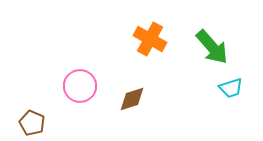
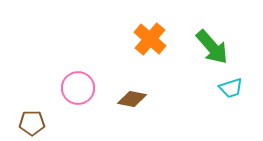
orange cross: rotated 12 degrees clockwise
pink circle: moved 2 px left, 2 px down
brown diamond: rotated 28 degrees clockwise
brown pentagon: rotated 25 degrees counterclockwise
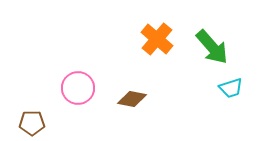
orange cross: moved 7 px right
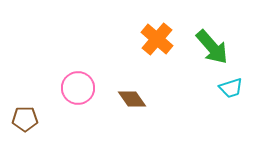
brown diamond: rotated 44 degrees clockwise
brown pentagon: moved 7 px left, 4 px up
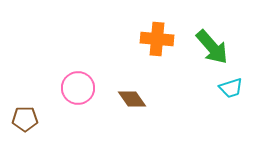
orange cross: rotated 36 degrees counterclockwise
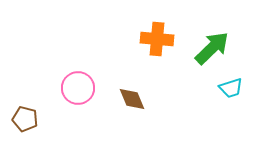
green arrow: moved 1 px down; rotated 93 degrees counterclockwise
brown diamond: rotated 12 degrees clockwise
brown pentagon: rotated 15 degrees clockwise
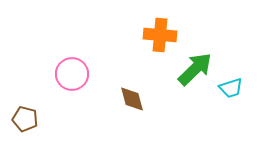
orange cross: moved 3 px right, 4 px up
green arrow: moved 17 px left, 21 px down
pink circle: moved 6 px left, 14 px up
brown diamond: rotated 8 degrees clockwise
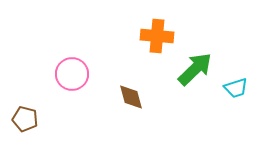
orange cross: moved 3 px left, 1 px down
cyan trapezoid: moved 5 px right
brown diamond: moved 1 px left, 2 px up
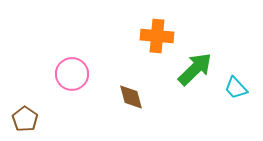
cyan trapezoid: rotated 65 degrees clockwise
brown pentagon: rotated 20 degrees clockwise
